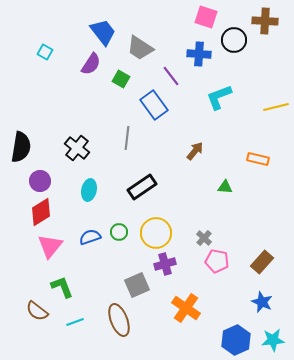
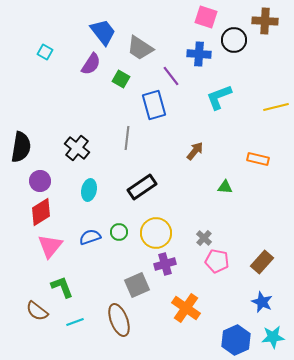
blue rectangle: rotated 20 degrees clockwise
cyan star: moved 3 px up
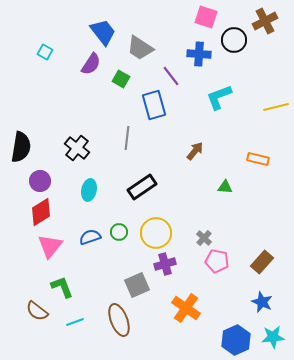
brown cross: rotated 30 degrees counterclockwise
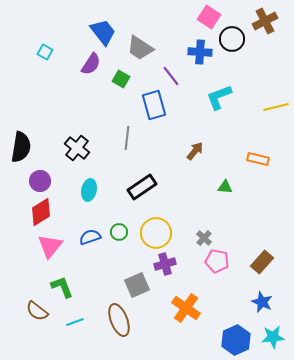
pink square: moved 3 px right; rotated 15 degrees clockwise
black circle: moved 2 px left, 1 px up
blue cross: moved 1 px right, 2 px up
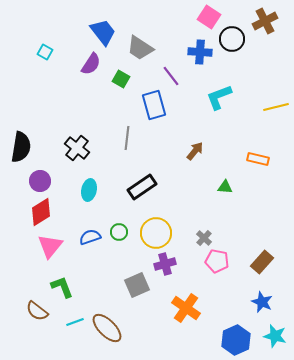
brown ellipse: moved 12 px left, 8 px down; rotated 24 degrees counterclockwise
cyan star: moved 2 px right, 1 px up; rotated 20 degrees clockwise
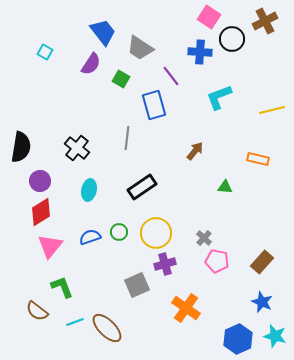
yellow line: moved 4 px left, 3 px down
blue hexagon: moved 2 px right, 1 px up
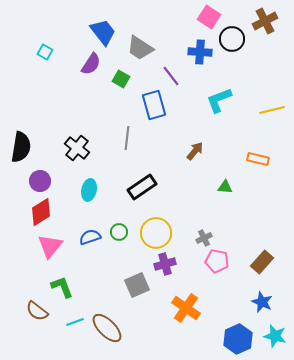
cyan L-shape: moved 3 px down
gray cross: rotated 21 degrees clockwise
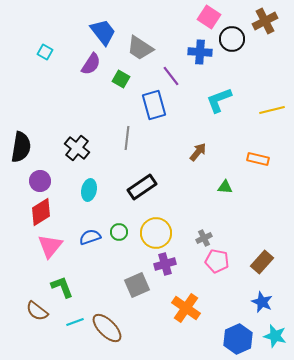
brown arrow: moved 3 px right, 1 px down
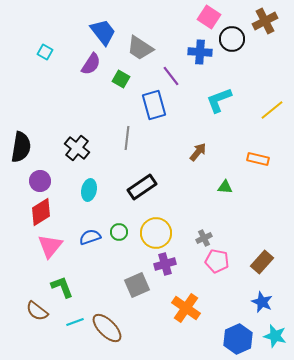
yellow line: rotated 25 degrees counterclockwise
